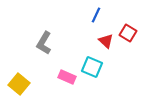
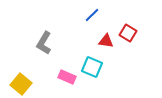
blue line: moved 4 px left; rotated 21 degrees clockwise
red triangle: rotated 35 degrees counterclockwise
yellow square: moved 2 px right
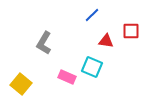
red square: moved 3 px right, 2 px up; rotated 30 degrees counterclockwise
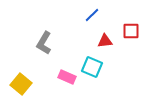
red triangle: moved 1 px left; rotated 14 degrees counterclockwise
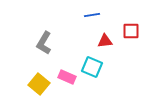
blue line: rotated 35 degrees clockwise
yellow square: moved 18 px right
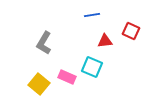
red square: rotated 24 degrees clockwise
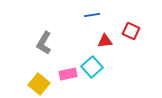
cyan square: rotated 25 degrees clockwise
pink rectangle: moved 1 px right, 3 px up; rotated 36 degrees counterclockwise
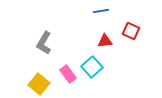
blue line: moved 9 px right, 4 px up
pink rectangle: rotated 66 degrees clockwise
